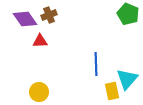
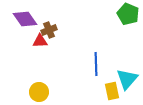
brown cross: moved 15 px down
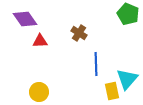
brown cross: moved 30 px right, 3 px down; rotated 35 degrees counterclockwise
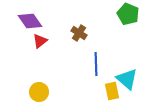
purple diamond: moved 5 px right, 2 px down
red triangle: rotated 35 degrees counterclockwise
cyan triangle: rotated 30 degrees counterclockwise
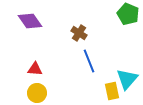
red triangle: moved 5 px left, 28 px down; rotated 42 degrees clockwise
blue line: moved 7 px left, 3 px up; rotated 20 degrees counterclockwise
cyan triangle: rotated 30 degrees clockwise
yellow circle: moved 2 px left, 1 px down
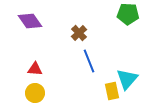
green pentagon: rotated 20 degrees counterclockwise
brown cross: rotated 14 degrees clockwise
yellow circle: moved 2 px left
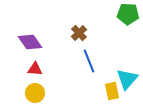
purple diamond: moved 21 px down
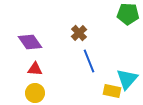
yellow rectangle: rotated 66 degrees counterclockwise
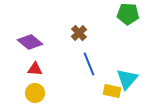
purple diamond: rotated 15 degrees counterclockwise
blue line: moved 3 px down
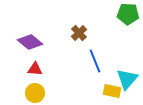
blue line: moved 6 px right, 3 px up
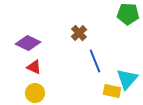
purple diamond: moved 2 px left, 1 px down; rotated 15 degrees counterclockwise
red triangle: moved 1 px left, 2 px up; rotated 21 degrees clockwise
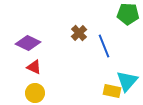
blue line: moved 9 px right, 15 px up
cyan triangle: moved 2 px down
